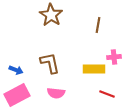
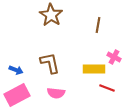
pink cross: rotated 32 degrees clockwise
red line: moved 6 px up
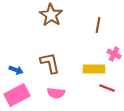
pink cross: moved 3 px up
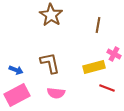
yellow rectangle: moved 2 px up; rotated 15 degrees counterclockwise
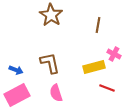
pink semicircle: rotated 66 degrees clockwise
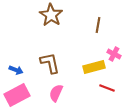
pink semicircle: rotated 42 degrees clockwise
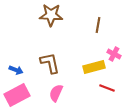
brown star: rotated 30 degrees counterclockwise
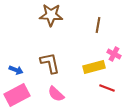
pink semicircle: moved 1 px down; rotated 72 degrees counterclockwise
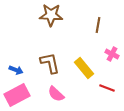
pink cross: moved 2 px left
yellow rectangle: moved 10 px left, 1 px down; rotated 65 degrees clockwise
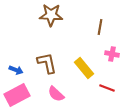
brown line: moved 2 px right, 2 px down
pink cross: rotated 16 degrees counterclockwise
brown L-shape: moved 3 px left
